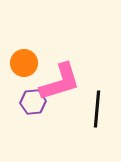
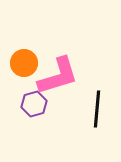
pink L-shape: moved 2 px left, 6 px up
purple hexagon: moved 1 px right, 2 px down; rotated 10 degrees counterclockwise
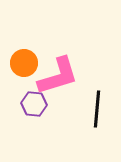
purple hexagon: rotated 20 degrees clockwise
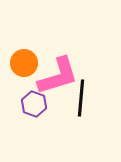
purple hexagon: rotated 15 degrees clockwise
black line: moved 16 px left, 11 px up
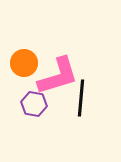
purple hexagon: rotated 10 degrees counterclockwise
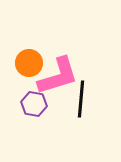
orange circle: moved 5 px right
black line: moved 1 px down
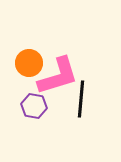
purple hexagon: moved 2 px down
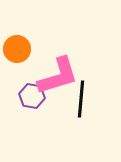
orange circle: moved 12 px left, 14 px up
purple hexagon: moved 2 px left, 10 px up
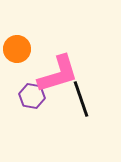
pink L-shape: moved 2 px up
black line: rotated 24 degrees counterclockwise
